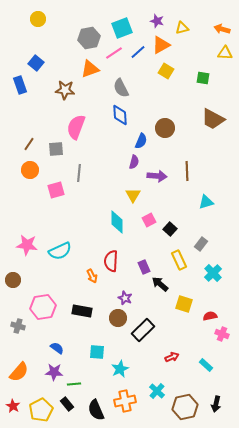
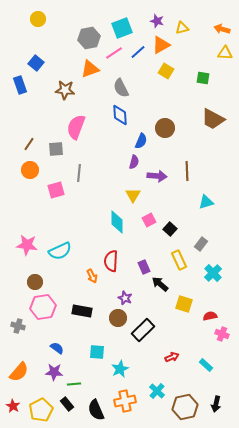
brown circle at (13, 280): moved 22 px right, 2 px down
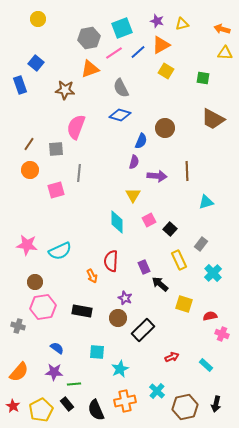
yellow triangle at (182, 28): moved 4 px up
blue diamond at (120, 115): rotated 70 degrees counterclockwise
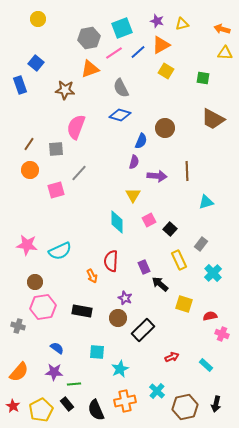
gray line at (79, 173): rotated 36 degrees clockwise
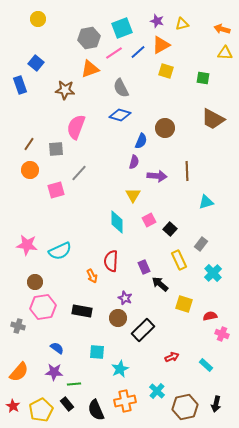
yellow square at (166, 71): rotated 14 degrees counterclockwise
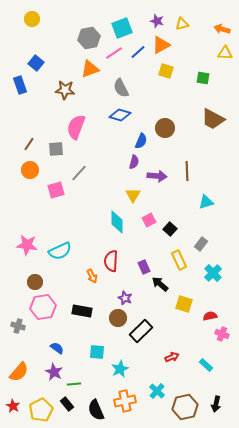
yellow circle at (38, 19): moved 6 px left
black rectangle at (143, 330): moved 2 px left, 1 px down
purple star at (54, 372): rotated 24 degrees clockwise
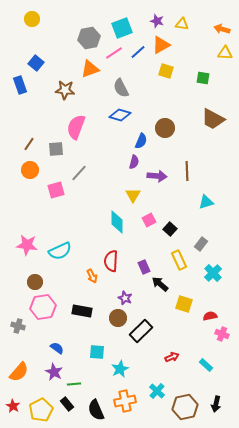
yellow triangle at (182, 24): rotated 24 degrees clockwise
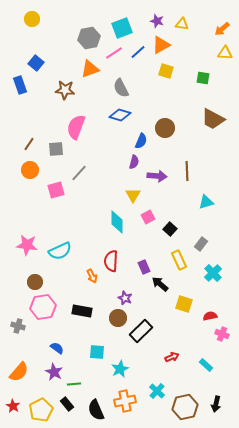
orange arrow at (222, 29): rotated 56 degrees counterclockwise
pink square at (149, 220): moved 1 px left, 3 px up
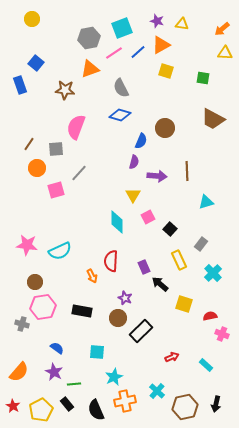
orange circle at (30, 170): moved 7 px right, 2 px up
gray cross at (18, 326): moved 4 px right, 2 px up
cyan star at (120, 369): moved 6 px left, 8 px down
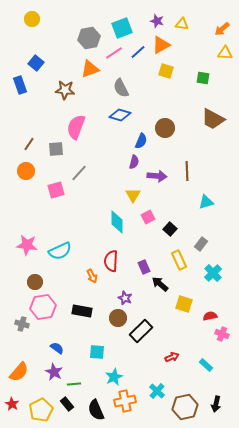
orange circle at (37, 168): moved 11 px left, 3 px down
red star at (13, 406): moved 1 px left, 2 px up
